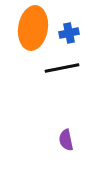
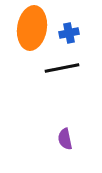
orange ellipse: moved 1 px left
purple semicircle: moved 1 px left, 1 px up
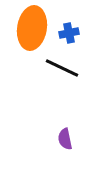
black line: rotated 36 degrees clockwise
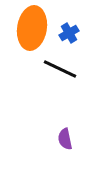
blue cross: rotated 18 degrees counterclockwise
black line: moved 2 px left, 1 px down
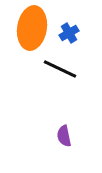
purple semicircle: moved 1 px left, 3 px up
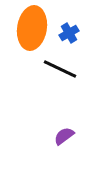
purple semicircle: rotated 65 degrees clockwise
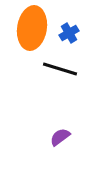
black line: rotated 8 degrees counterclockwise
purple semicircle: moved 4 px left, 1 px down
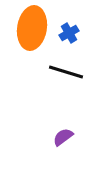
black line: moved 6 px right, 3 px down
purple semicircle: moved 3 px right
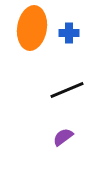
blue cross: rotated 30 degrees clockwise
black line: moved 1 px right, 18 px down; rotated 40 degrees counterclockwise
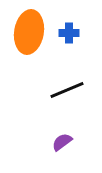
orange ellipse: moved 3 px left, 4 px down
purple semicircle: moved 1 px left, 5 px down
